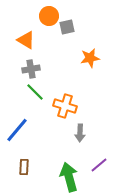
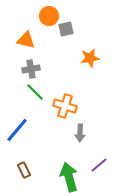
gray square: moved 1 px left, 2 px down
orange triangle: rotated 18 degrees counterclockwise
brown rectangle: moved 3 px down; rotated 28 degrees counterclockwise
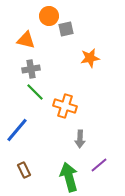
gray arrow: moved 6 px down
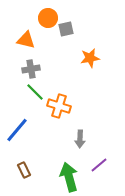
orange circle: moved 1 px left, 2 px down
orange cross: moved 6 px left
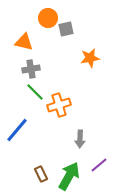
orange triangle: moved 2 px left, 2 px down
orange cross: moved 1 px up; rotated 35 degrees counterclockwise
brown rectangle: moved 17 px right, 4 px down
green arrow: moved 1 px up; rotated 44 degrees clockwise
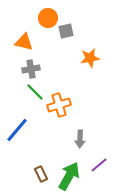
gray square: moved 2 px down
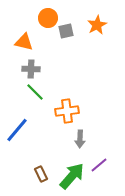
orange star: moved 7 px right, 33 px up; rotated 18 degrees counterclockwise
gray cross: rotated 12 degrees clockwise
orange cross: moved 8 px right, 6 px down; rotated 10 degrees clockwise
green arrow: moved 3 px right; rotated 12 degrees clockwise
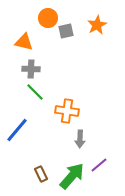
orange cross: rotated 15 degrees clockwise
